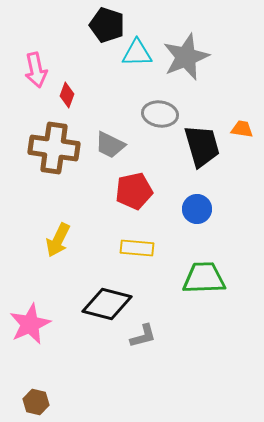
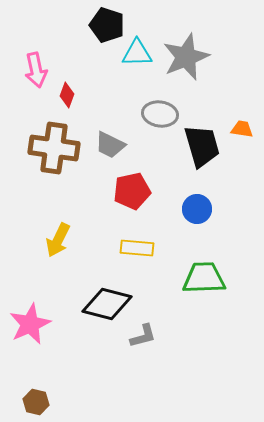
red pentagon: moved 2 px left
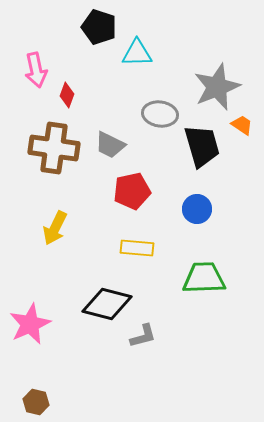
black pentagon: moved 8 px left, 2 px down
gray star: moved 31 px right, 30 px down
orange trapezoid: moved 4 px up; rotated 25 degrees clockwise
yellow arrow: moved 3 px left, 12 px up
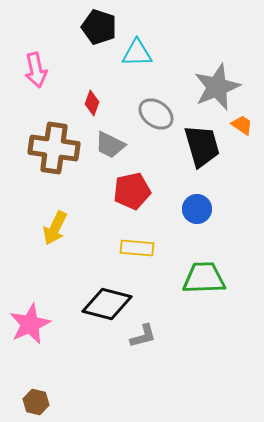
red diamond: moved 25 px right, 8 px down
gray ellipse: moved 4 px left; rotated 28 degrees clockwise
